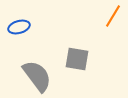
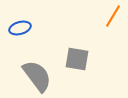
blue ellipse: moved 1 px right, 1 px down
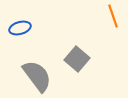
orange line: rotated 50 degrees counterclockwise
gray square: rotated 30 degrees clockwise
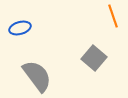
gray square: moved 17 px right, 1 px up
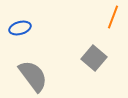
orange line: moved 1 px down; rotated 40 degrees clockwise
gray semicircle: moved 4 px left
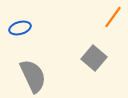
orange line: rotated 15 degrees clockwise
gray semicircle: rotated 12 degrees clockwise
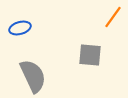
gray square: moved 4 px left, 3 px up; rotated 35 degrees counterclockwise
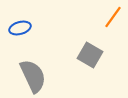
gray square: rotated 25 degrees clockwise
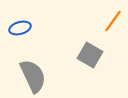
orange line: moved 4 px down
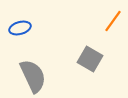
gray square: moved 4 px down
